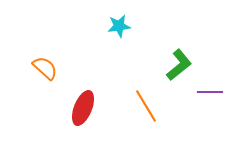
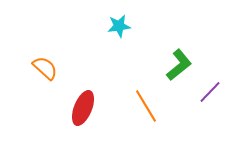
purple line: rotated 45 degrees counterclockwise
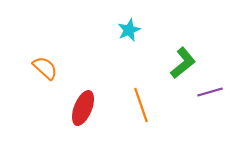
cyan star: moved 10 px right, 4 px down; rotated 15 degrees counterclockwise
green L-shape: moved 4 px right, 2 px up
purple line: rotated 30 degrees clockwise
orange line: moved 5 px left, 1 px up; rotated 12 degrees clockwise
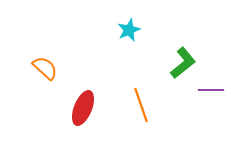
purple line: moved 1 px right, 2 px up; rotated 15 degrees clockwise
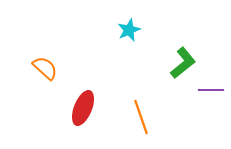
orange line: moved 12 px down
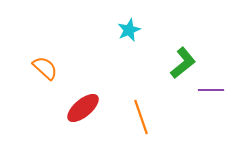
red ellipse: rotated 28 degrees clockwise
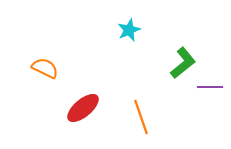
orange semicircle: rotated 16 degrees counterclockwise
purple line: moved 1 px left, 3 px up
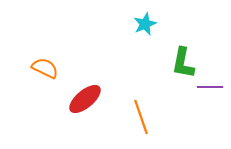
cyan star: moved 16 px right, 6 px up
green L-shape: rotated 140 degrees clockwise
red ellipse: moved 2 px right, 9 px up
